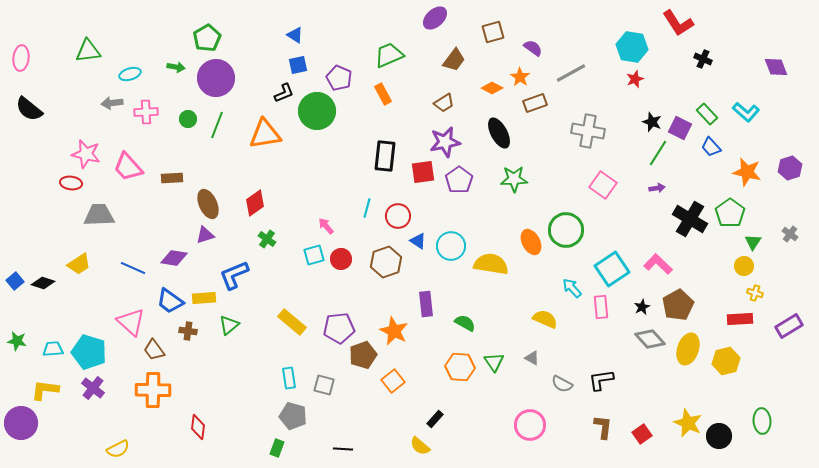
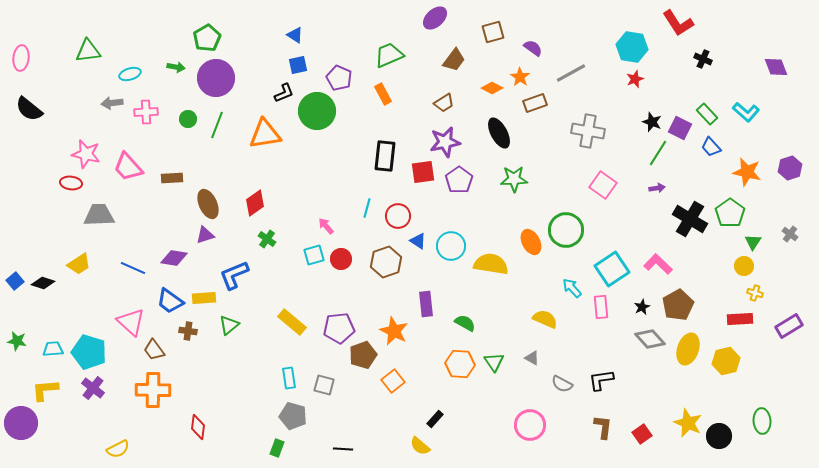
orange hexagon at (460, 367): moved 3 px up
yellow L-shape at (45, 390): rotated 12 degrees counterclockwise
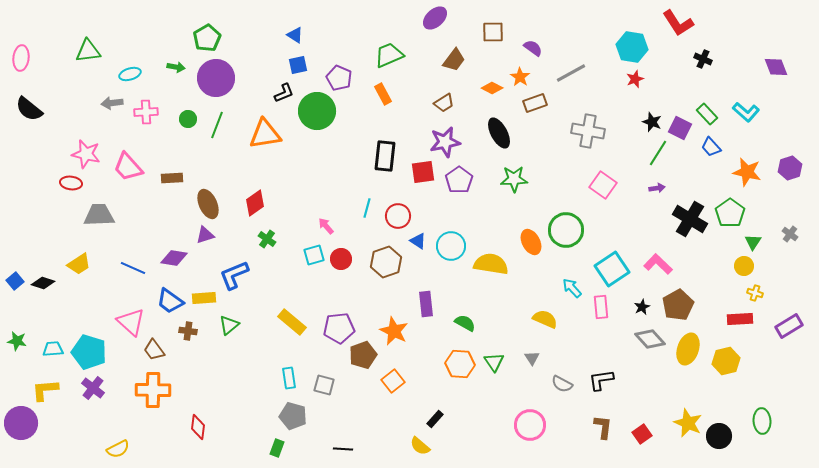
brown square at (493, 32): rotated 15 degrees clockwise
gray triangle at (532, 358): rotated 28 degrees clockwise
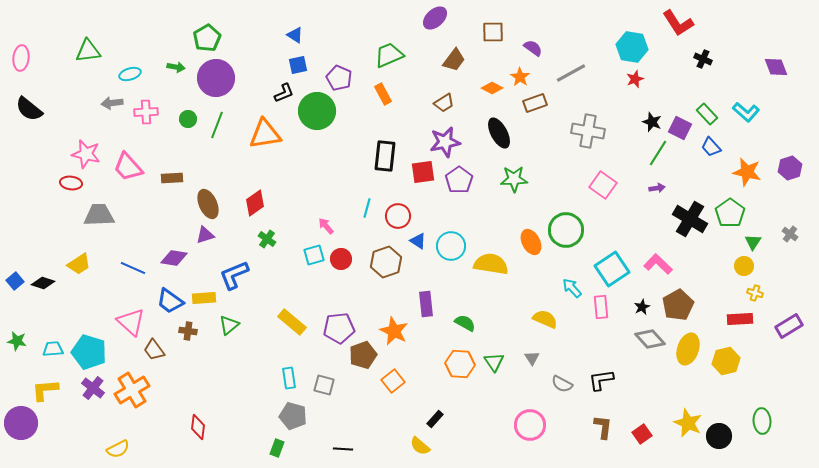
orange cross at (153, 390): moved 21 px left; rotated 32 degrees counterclockwise
